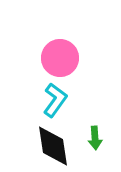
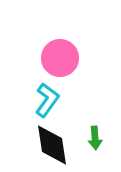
cyan L-shape: moved 8 px left
black diamond: moved 1 px left, 1 px up
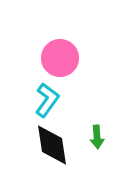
green arrow: moved 2 px right, 1 px up
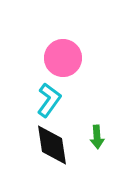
pink circle: moved 3 px right
cyan L-shape: moved 2 px right
